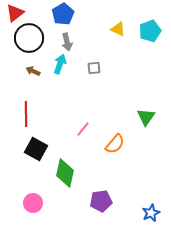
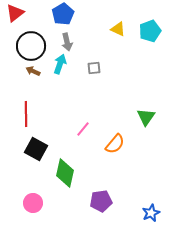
black circle: moved 2 px right, 8 px down
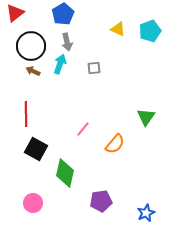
blue star: moved 5 px left
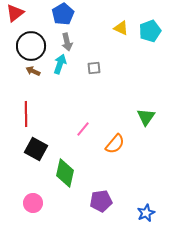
yellow triangle: moved 3 px right, 1 px up
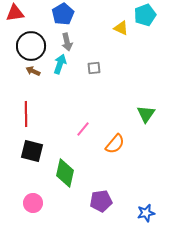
red triangle: rotated 30 degrees clockwise
cyan pentagon: moved 5 px left, 16 px up
green triangle: moved 3 px up
black square: moved 4 px left, 2 px down; rotated 15 degrees counterclockwise
blue star: rotated 12 degrees clockwise
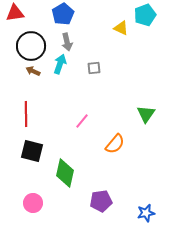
pink line: moved 1 px left, 8 px up
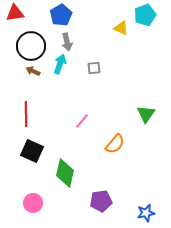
blue pentagon: moved 2 px left, 1 px down
black square: rotated 10 degrees clockwise
